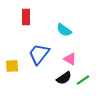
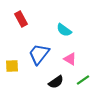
red rectangle: moved 5 px left, 2 px down; rotated 28 degrees counterclockwise
black semicircle: moved 8 px left, 4 px down
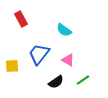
pink triangle: moved 2 px left, 1 px down
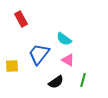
cyan semicircle: moved 9 px down
green line: rotated 40 degrees counterclockwise
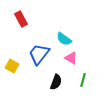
pink triangle: moved 3 px right, 2 px up
yellow square: rotated 32 degrees clockwise
black semicircle: rotated 35 degrees counterclockwise
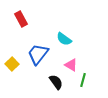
blue trapezoid: moved 1 px left
pink triangle: moved 7 px down
yellow square: moved 2 px up; rotated 16 degrees clockwise
black semicircle: rotated 56 degrees counterclockwise
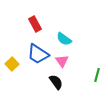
red rectangle: moved 14 px right, 5 px down
blue trapezoid: rotated 95 degrees counterclockwise
pink triangle: moved 9 px left, 4 px up; rotated 24 degrees clockwise
green line: moved 14 px right, 5 px up
